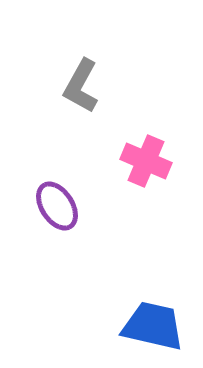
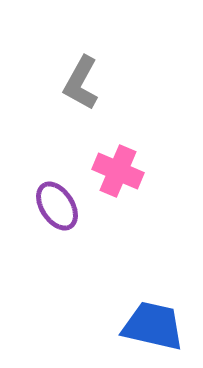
gray L-shape: moved 3 px up
pink cross: moved 28 px left, 10 px down
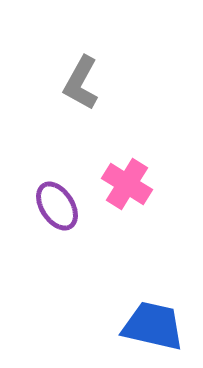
pink cross: moved 9 px right, 13 px down; rotated 9 degrees clockwise
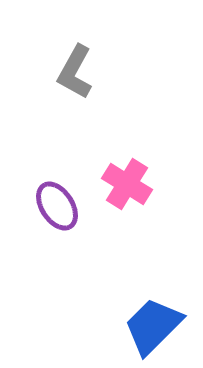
gray L-shape: moved 6 px left, 11 px up
blue trapezoid: rotated 58 degrees counterclockwise
